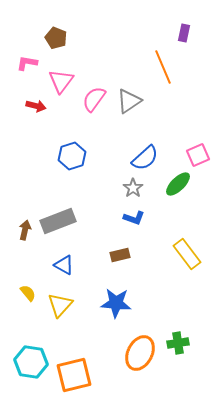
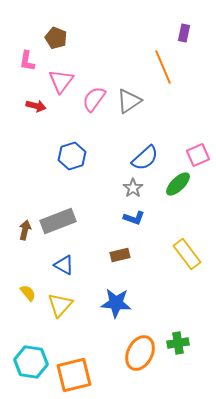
pink L-shape: moved 2 px up; rotated 90 degrees counterclockwise
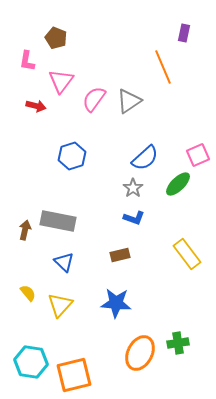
gray rectangle: rotated 32 degrees clockwise
blue triangle: moved 3 px up; rotated 15 degrees clockwise
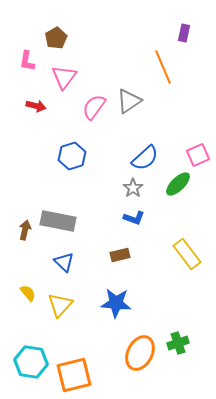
brown pentagon: rotated 20 degrees clockwise
pink triangle: moved 3 px right, 4 px up
pink semicircle: moved 8 px down
green cross: rotated 10 degrees counterclockwise
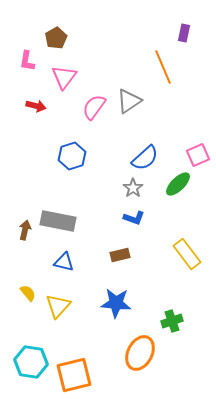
blue triangle: rotated 30 degrees counterclockwise
yellow triangle: moved 2 px left, 1 px down
green cross: moved 6 px left, 22 px up
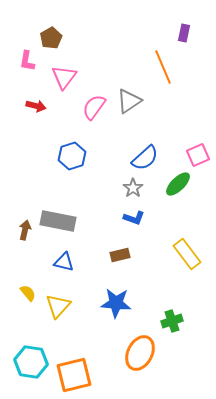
brown pentagon: moved 5 px left
